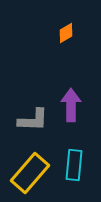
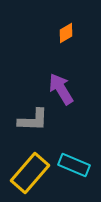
purple arrow: moved 10 px left, 16 px up; rotated 32 degrees counterclockwise
cyan rectangle: rotated 72 degrees counterclockwise
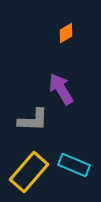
yellow rectangle: moved 1 px left, 1 px up
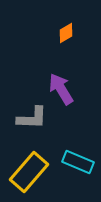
gray L-shape: moved 1 px left, 2 px up
cyan rectangle: moved 4 px right, 3 px up
